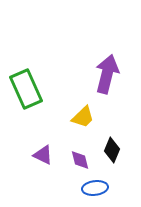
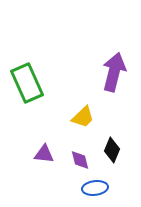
purple arrow: moved 7 px right, 2 px up
green rectangle: moved 1 px right, 6 px up
purple triangle: moved 1 px right, 1 px up; rotated 20 degrees counterclockwise
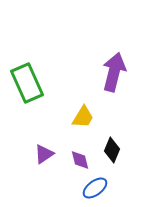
yellow trapezoid: rotated 15 degrees counterclockwise
purple triangle: rotated 40 degrees counterclockwise
blue ellipse: rotated 30 degrees counterclockwise
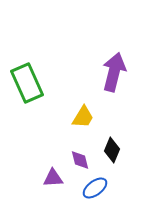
purple triangle: moved 9 px right, 24 px down; rotated 30 degrees clockwise
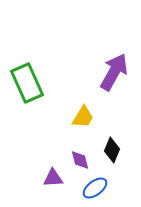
purple arrow: rotated 15 degrees clockwise
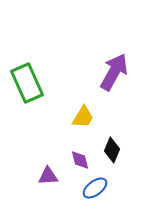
purple triangle: moved 5 px left, 2 px up
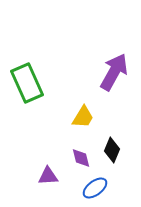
purple diamond: moved 1 px right, 2 px up
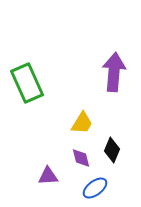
purple arrow: rotated 24 degrees counterclockwise
yellow trapezoid: moved 1 px left, 6 px down
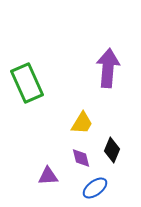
purple arrow: moved 6 px left, 4 px up
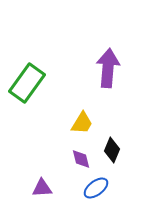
green rectangle: rotated 60 degrees clockwise
purple diamond: moved 1 px down
purple triangle: moved 6 px left, 12 px down
blue ellipse: moved 1 px right
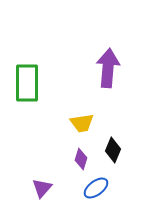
green rectangle: rotated 36 degrees counterclockwise
yellow trapezoid: rotated 50 degrees clockwise
black diamond: moved 1 px right
purple diamond: rotated 30 degrees clockwise
purple triangle: rotated 45 degrees counterclockwise
